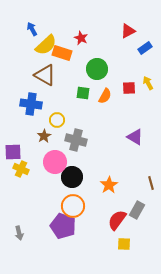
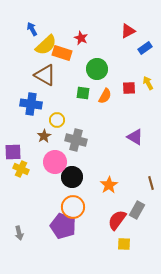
orange circle: moved 1 px down
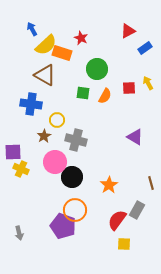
orange circle: moved 2 px right, 3 px down
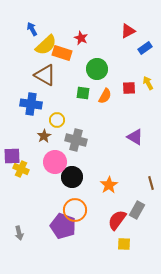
purple square: moved 1 px left, 4 px down
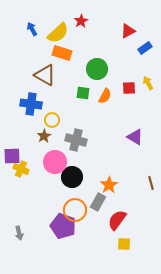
red star: moved 17 px up; rotated 16 degrees clockwise
yellow semicircle: moved 12 px right, 12 px up
yellow circle: moved 5 px left
gray rectangle: moved 39 px left, 8 px up
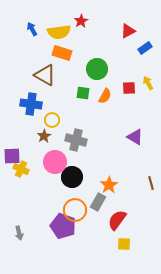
yellow semicircle: moved 1 px right, 1 px up; rotated 35 degrees clockwise
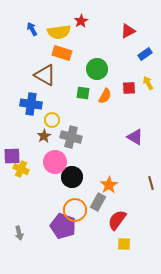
blue rectangle: moved 6 px down
gray cross: moved 5 px left, 3 px up
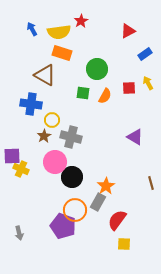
orange star: moved 3 px left, 1 px down
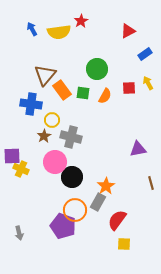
orange rectangle: moved 37 px down; rotated 36 degrees clockwise
brown triangle: rotated 40 degrees clockwise
purple triangle: moved 3 px right, 12 px down; rotated 42 degrees counterclockwise
